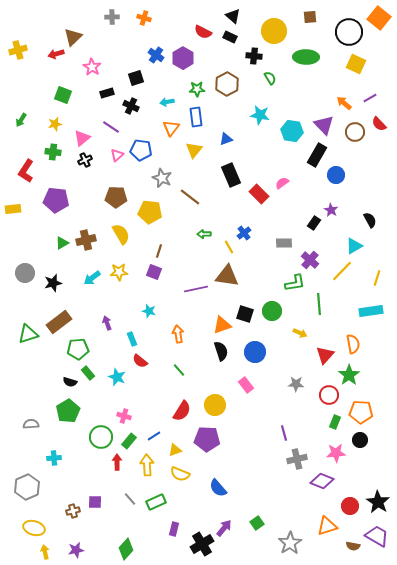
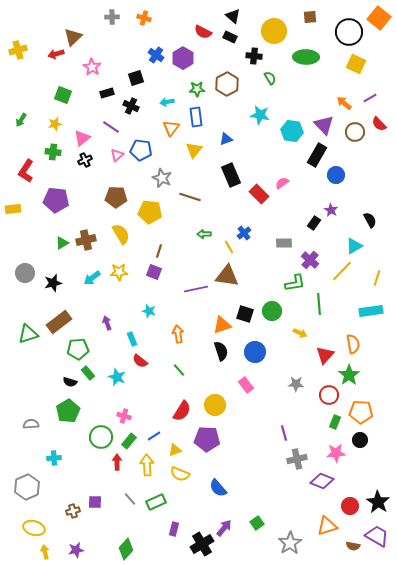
brown line at (190, 197): rotated 20 degrees counterclockwise
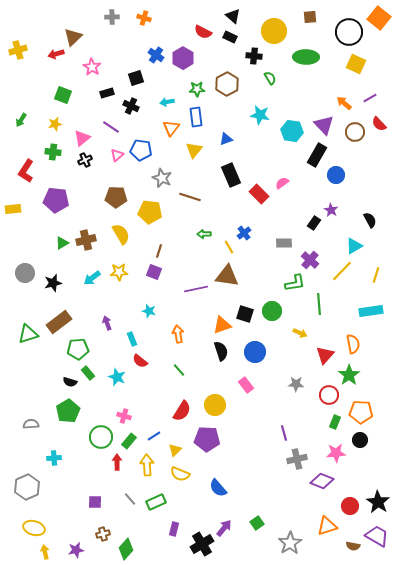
yellow line at (377, 278): moved 1 px left, 3 px up
yellow triangle at (175, 450): rotated 24 degrees counterclockwise
brown cross at (73, 511): moved 30 px right, 23 px down
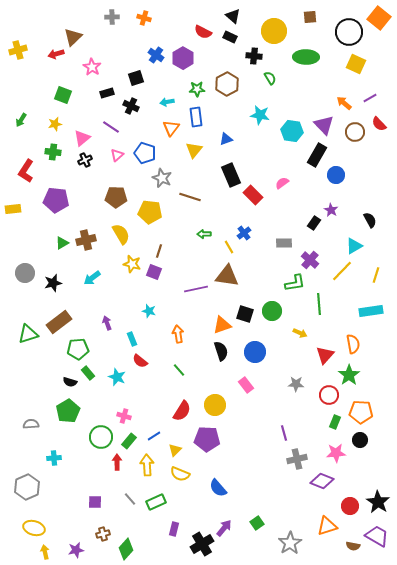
blue pentagon at (141, 150): moved 4 px right, 3 px down; rotated 10 degrees clockwise
red rectangle at (259, 194): moved 6 px left, 1 px down
yellow star at (119, 272): moved 13 px right, 8 px up; rotated 18 degrees clockwise
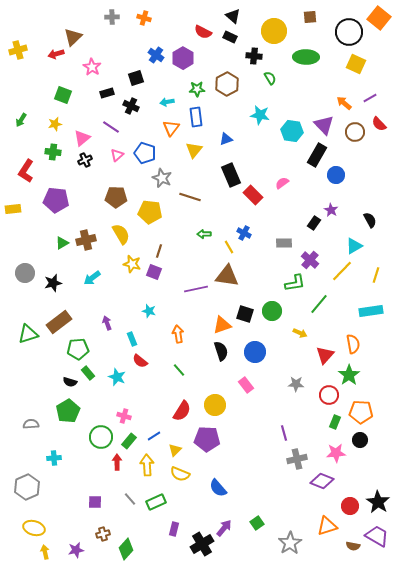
blue cross at (244, 233): rotated 24 degrees counterclockwise
green line at (319, 304): rotated 45 degrees clockwise
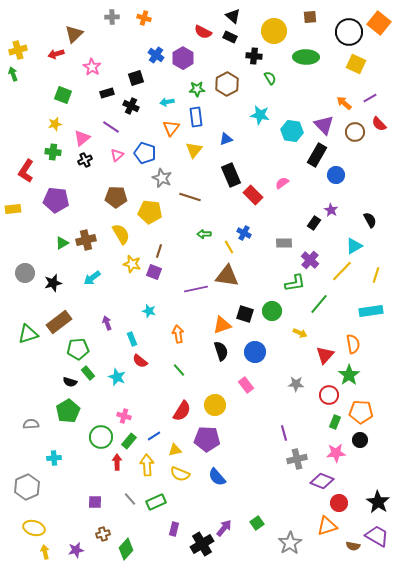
orange square at (379, 18): moved 5 px down
brown triangle at (73, 37): moved 1 px right, 3 px up
green arrow at (21, 120): moved 8 px left, 46 px up; rotated 128 degrees clockwise
yellow triangle at (175, 450): rotated 32 degrees clockwise
blue semicircle at (218, 488): moved 1 px left, 11 px up
red circle at (350, 506): moved 11 px left, 3 px up
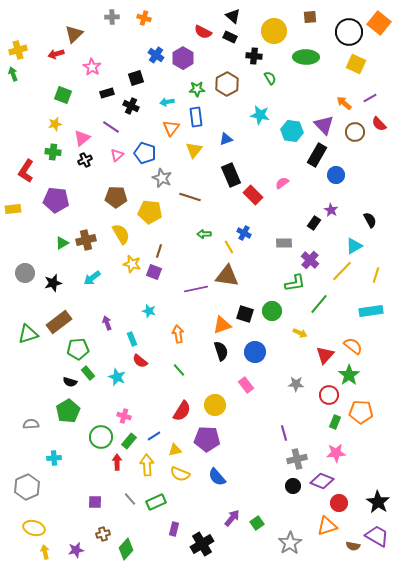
orange semicircle at (353, 344): moved 2 px down; rotated 42 degrees counterclockwise
black circle at (360, 440): moved 67 px left, 46 px down
purple arrow at (224, 528): moved 8 px right, 10 px up
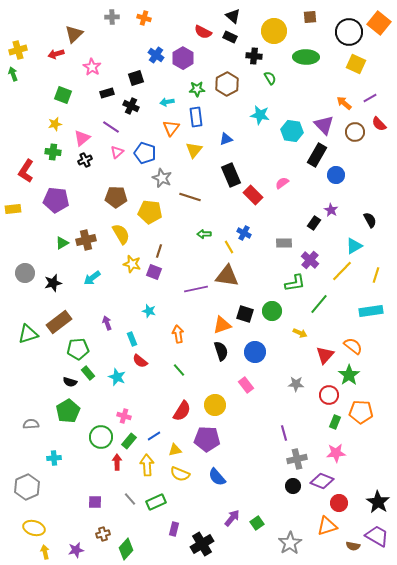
pink triangle at (117, 155): moved 3 px up
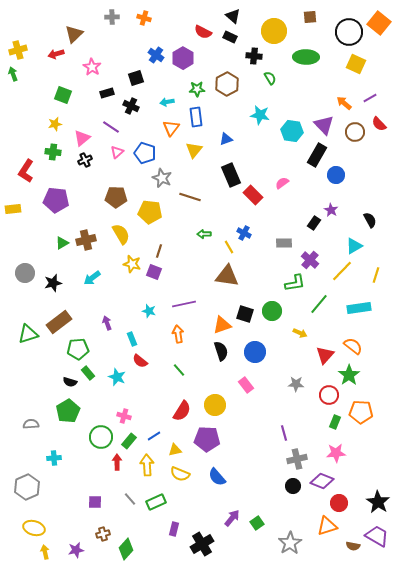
purple line at (196, 289): moved 12 px left, 15 px down
cyan rectangle at (371, 311): moved 12 px left, 3 px up
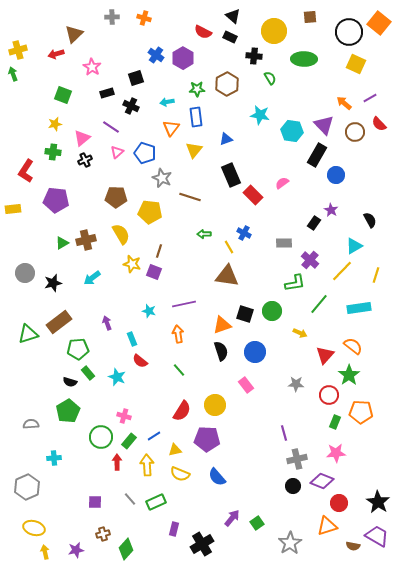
green ellipse at (306, 57): moved 2 px left, 2 px down
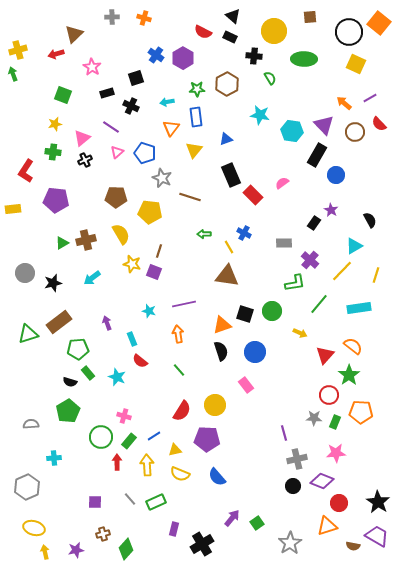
gray star at (296, 384): moved 18 px right, 34 px down
